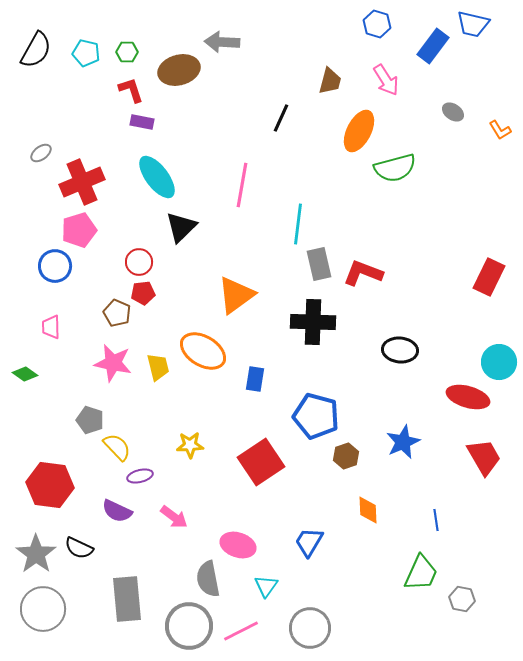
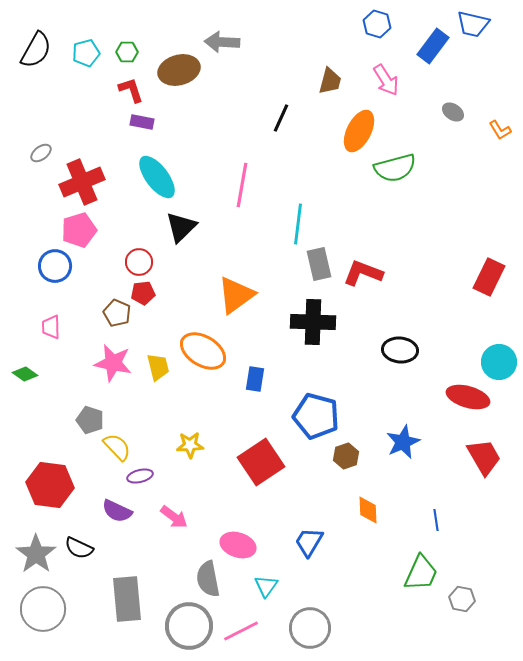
cyan pentagon at (86, 53): rotated 28 degrees counterclockwise
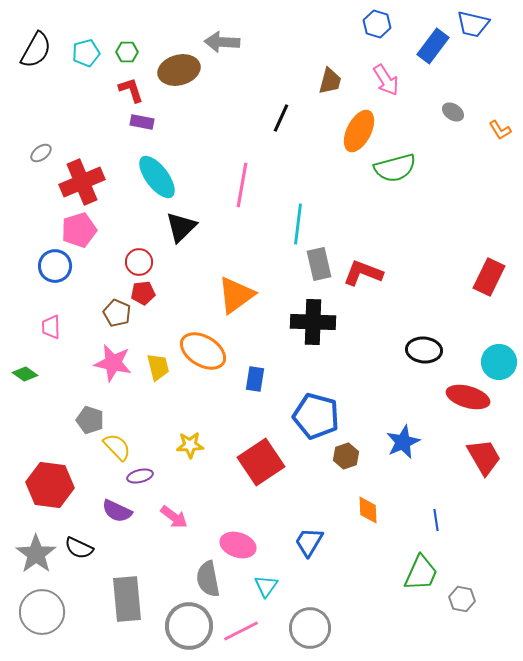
black ellipse at (400, 350): moved 24 px right
gray circle at (43, 609): moved 1 px left, 3 px down
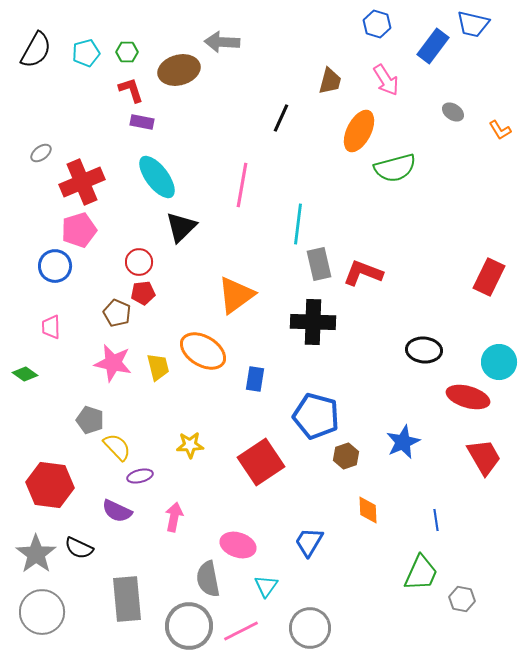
pink arrow at (174, 517): rotated 116 degrees counterclockwise
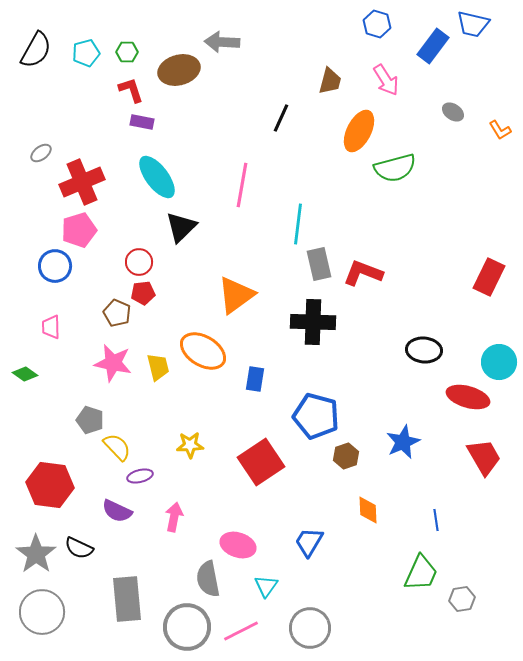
gray hexagon at (462, 599): rotated 20 degrees counterclockwise
gray circle at (189, 626): moved 2 px left, 1 px down
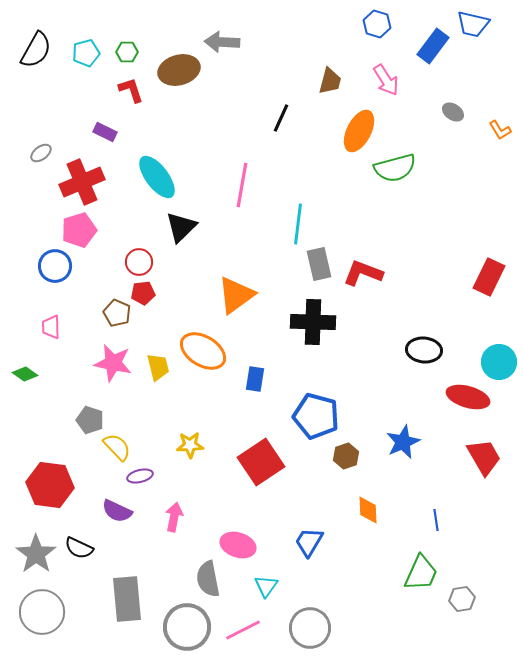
purple rectangle at (142, 122): moved 37 px left, 10 px down; rotated 15 degrees clockwise
pink line at (241, 631): moved 2 px right, 1 px up
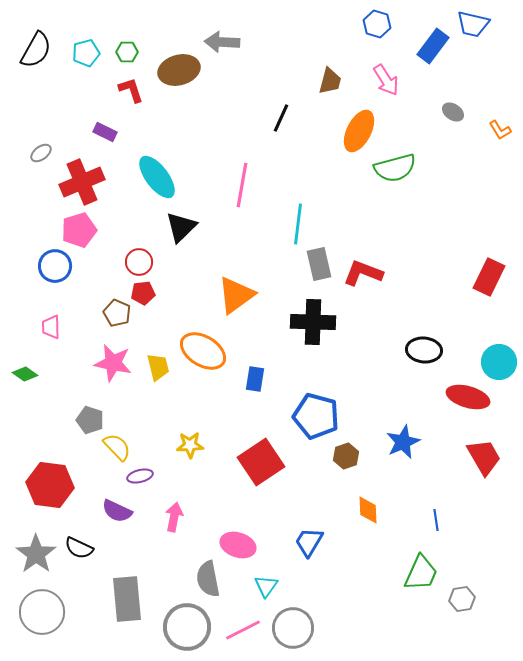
gray circle at (310, 628): moved 17 px left
